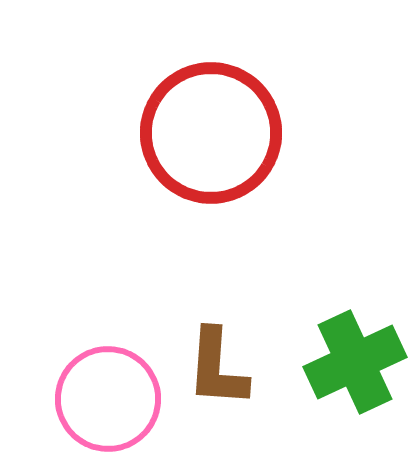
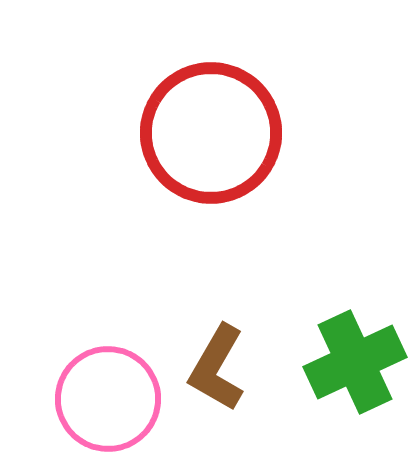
brown L-shape: rotated 26 degrees clockwise
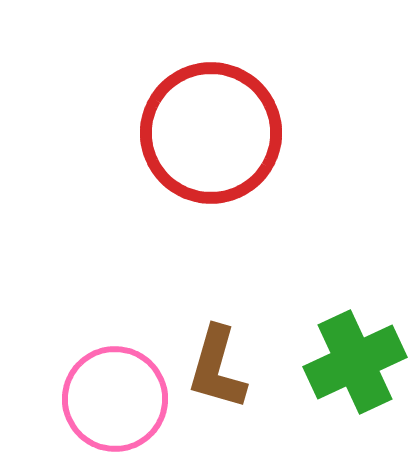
brown L-shape: rotated 14 degrees counterclockwise
pink circle: moved 7 px right
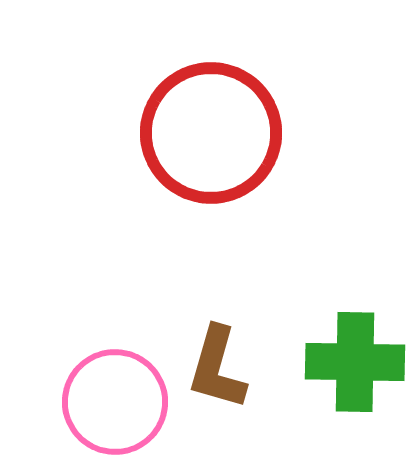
green cross: rotated 26 degrees clockwise
pink circle: moved 3 px down
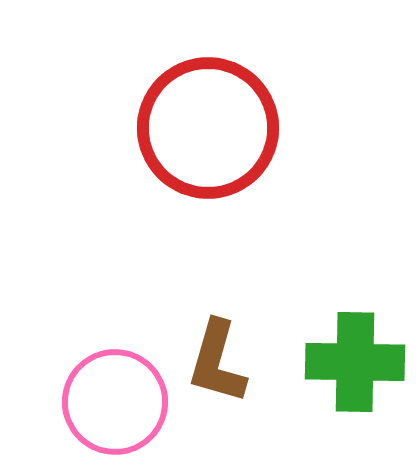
red circle: moved 3 px left, 5 px up
brown L-shape: moved 6 px up
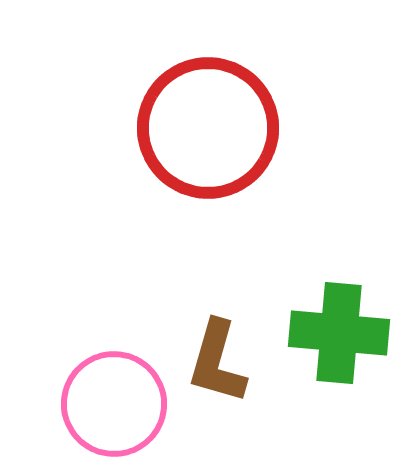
green cross: moved 16 px left, 29 px up; rotated 4 degrees clockwise
pink circle: moved 1 px left, 2 px down
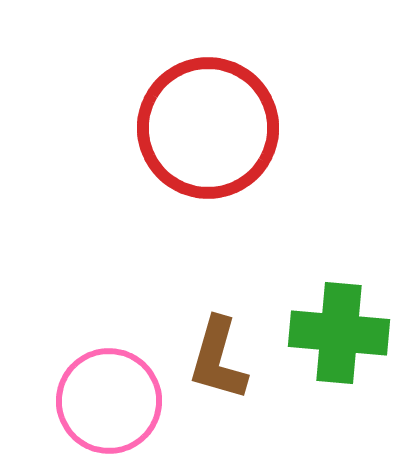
brown L-shape: moved 1 px right, 3 px up
pink circle: moved 5 px left, 3 px up
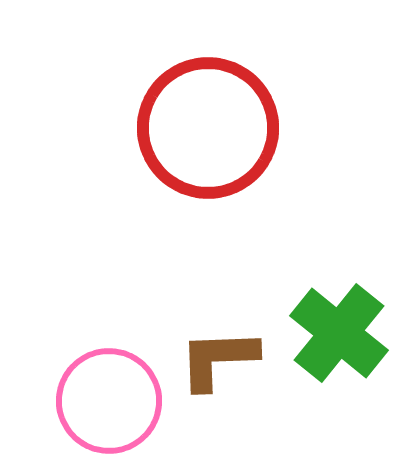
green cross: rotated 34 degrees clockwise
brown L-shape: rotated 72 degrees clockwise
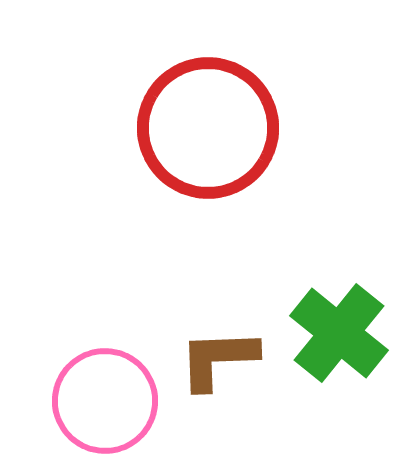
pink circle: moved 4 px left
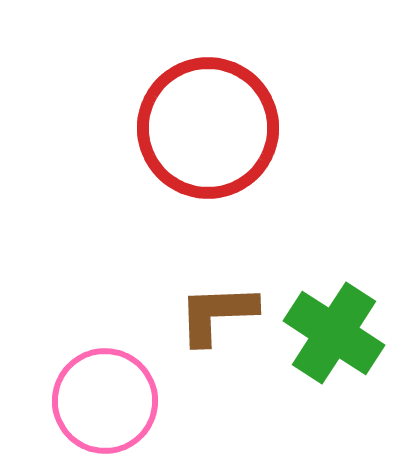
green cross: moved 5 px left; rotated 6 degrees counterclockwise
brown L-shape: moved 1 px left, 45 px up
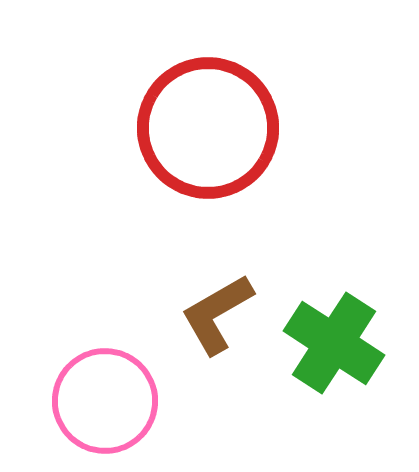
brown L-shape: rotated 28 degrees counterclockwise
green cross: moved 10 px down
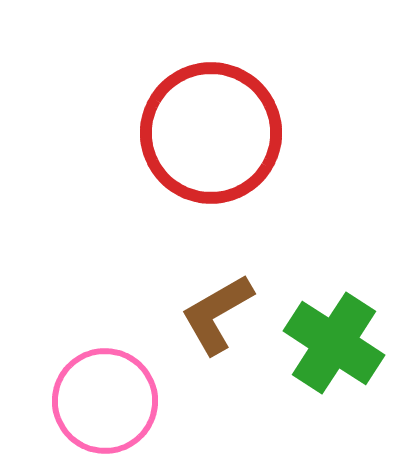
red circle: moved 3 px right, 5 px down
